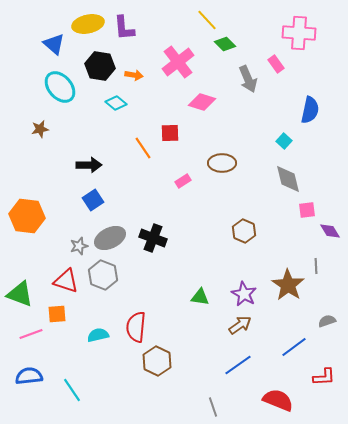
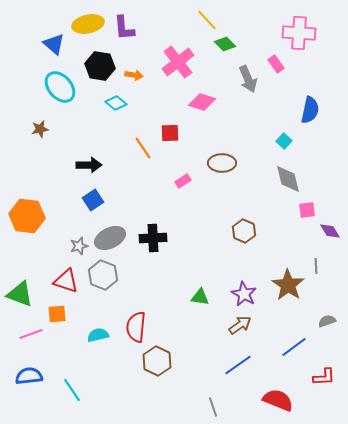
black cross at (153, 238): rotated 24 degrees counterclockwise
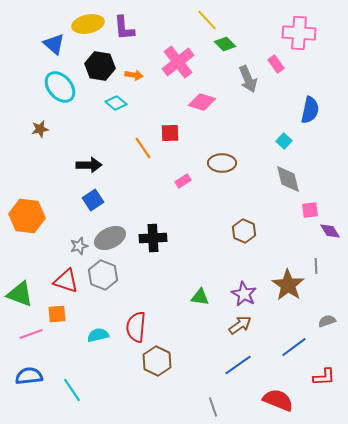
pink square at (307, 210): moved 3 px right
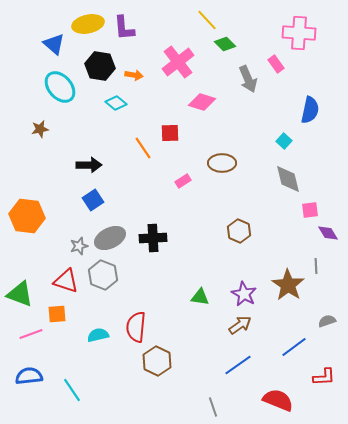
brown hexagon at (244, 231): moved 5 px left
purple diamond at (330, 231): moved 2 px left, 2 px down
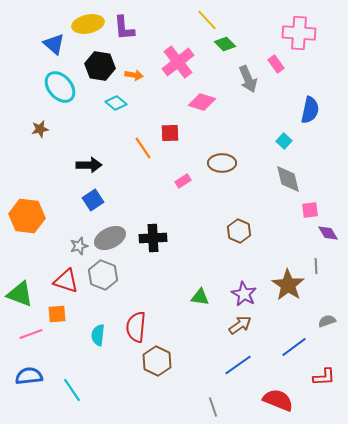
cyan semicircle at (98, 335): rotated 70 degrees counterclockwise
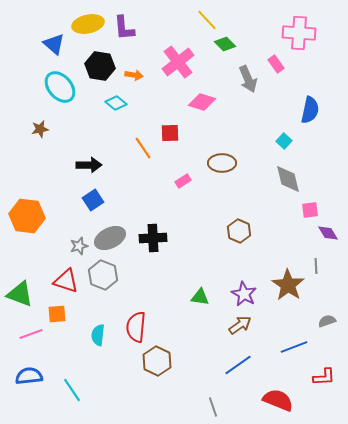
blue line at (294, 347): rotated 16 degrees clockwise
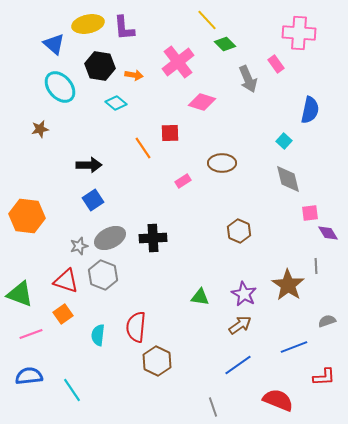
pink square at (310, 210): moved 3 px down
orange square at (57, 314): moved 6 px right; rotated 30 degrees counterclockwise
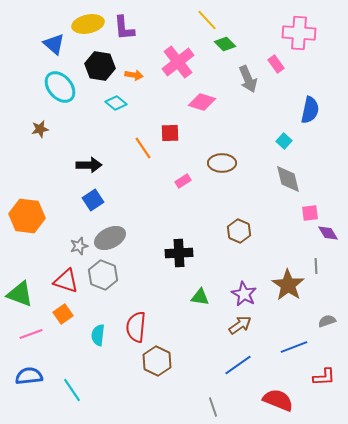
black cross at (153, 238): moved 26 px right, 15 px down
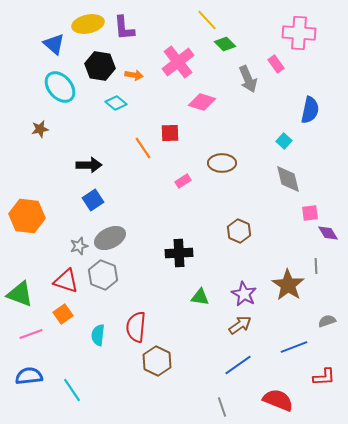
gray line at (213, 407): moved 9 px right
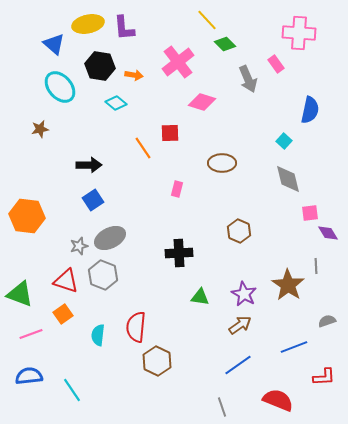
pink rectangle at (183, 181): moved 6 px left, 8 px down; rotated 42 degrees counterclockwise
